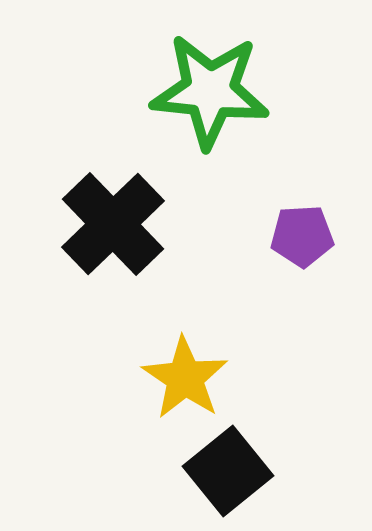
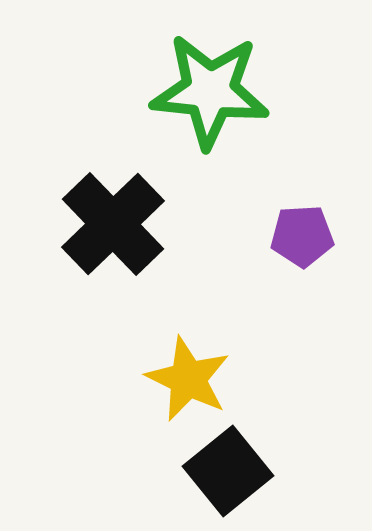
yellow star: moved 3 px right, 1 px down; rotated 8 degrees counterclockwise
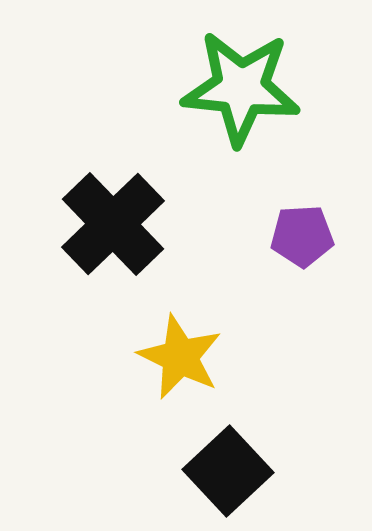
green star: moved 31 px right, 3 px up
yellow star: moved 8 px left, 22 px up
black square: rotated 4 degrees counterclockwise
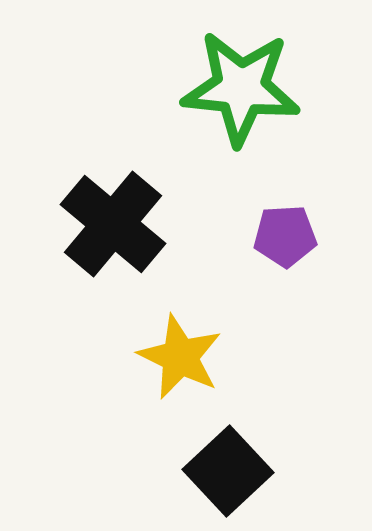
black cross: rotated 6 degrees counterclockwise
purple pentagon: moved 17 px left
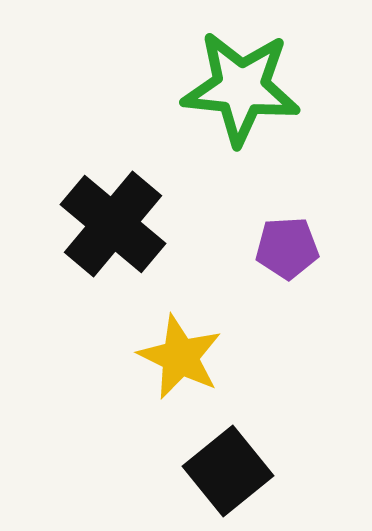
purple pentagon: moved 2 px right, 12 px down
black square: rotated 4 degrees clockwise
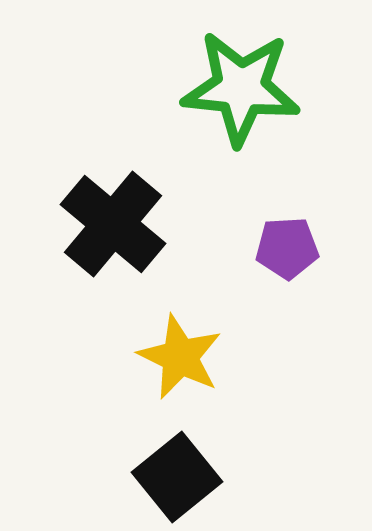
black square: moved 51 px left, 6 px down
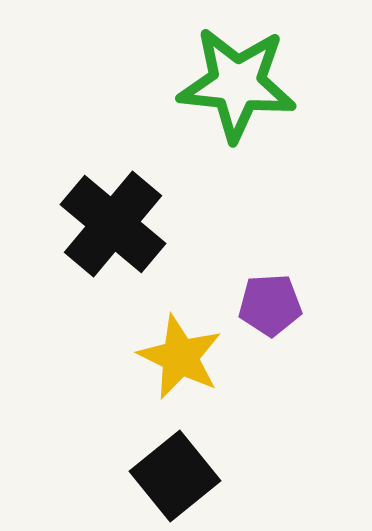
green star: moved 4 px left, 4 px up
purple pentagon: moved 17 px left, 57 px down
black square: moved 2 px left, 1 px up
